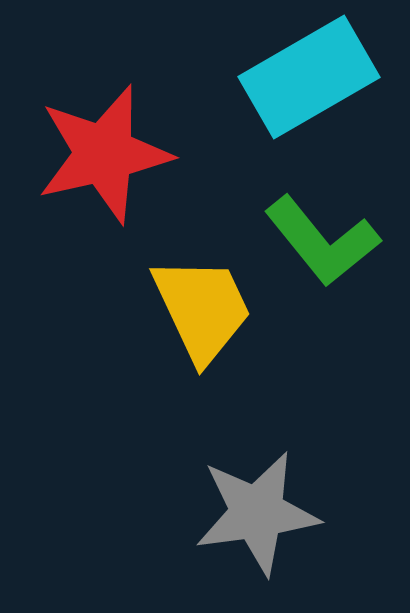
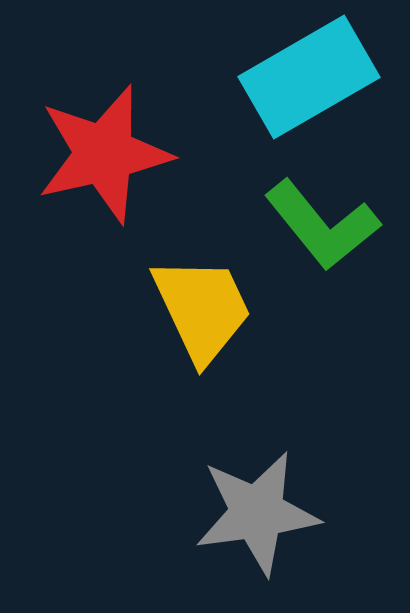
green L-shape: moved 16 px up
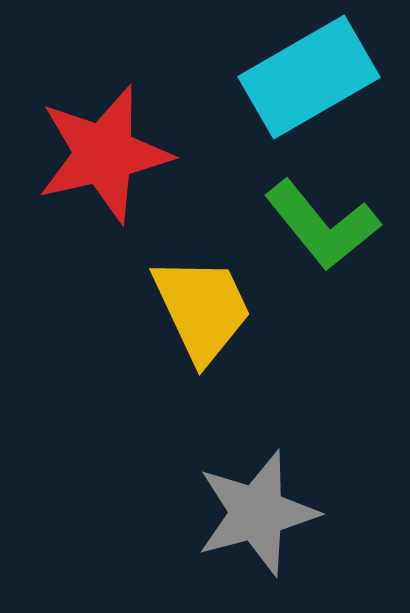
gray star: rotated 7 degrees counterclockwise
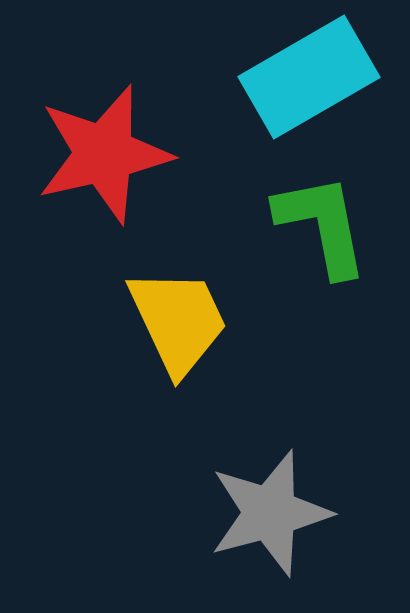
green L-shape: rotated 152 degrees counterclockwise
yellow trapezoid: moved 24 px left, 12 px down
gray star: moved 13 px right
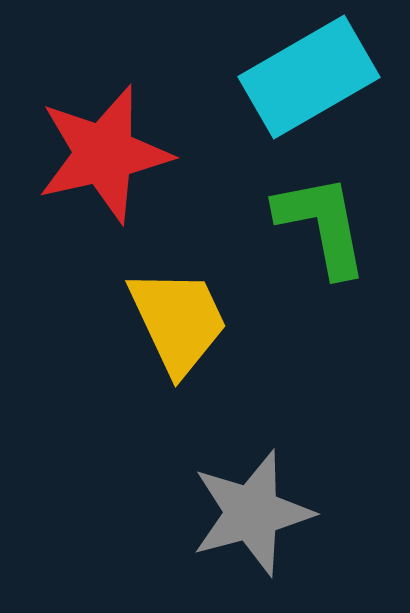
gray star: moved 18 px left
